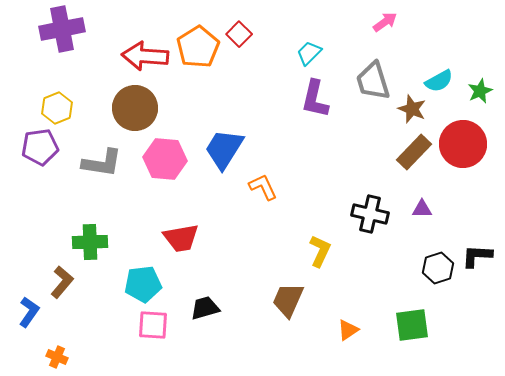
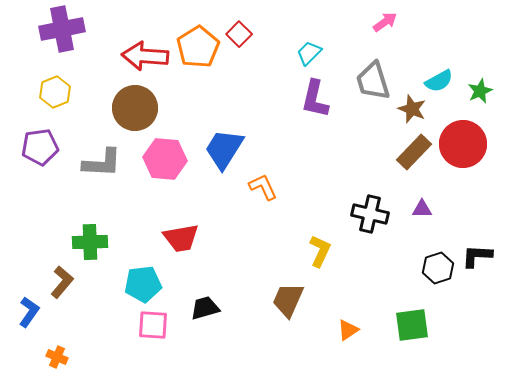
yellow hexagon: moved 2 px left, 16 px up
gray L-shape: rotated 6 degrees counterclockwise
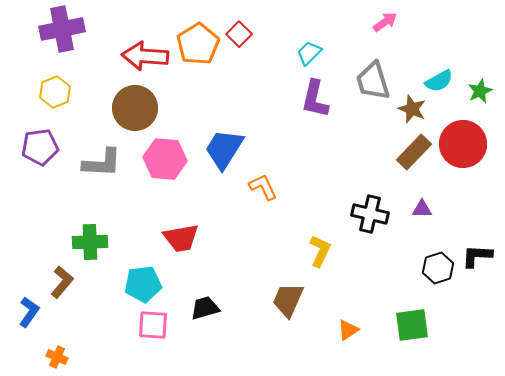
orange pentagon: moved 3 px up
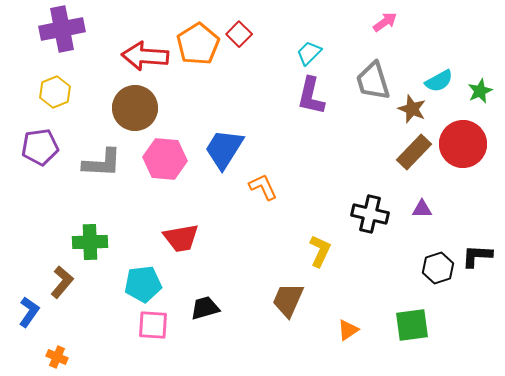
purple L-shape: moved 4 px left, 3 px up
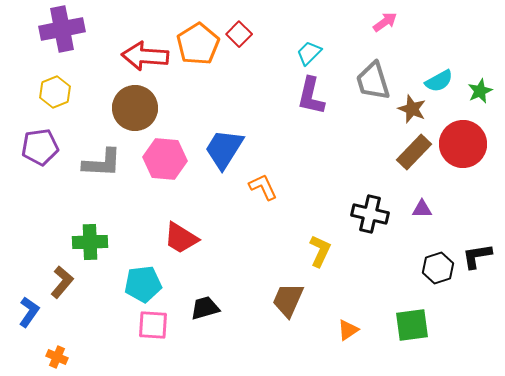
red trapezoid: rotated 42 degrees clockwise
black L-shape: rotated 12 degrees counterclockwise
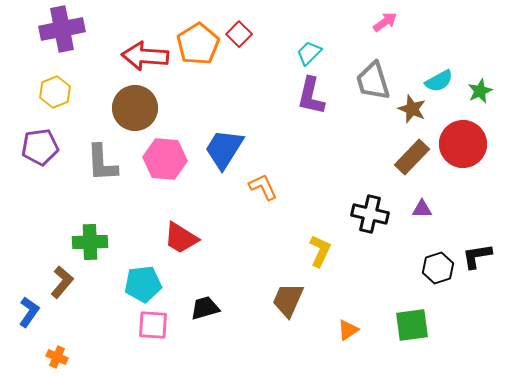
brown rectangle: moved 2 px left, 5 px down
gray L-shape: rotated 84 degrees clockwise
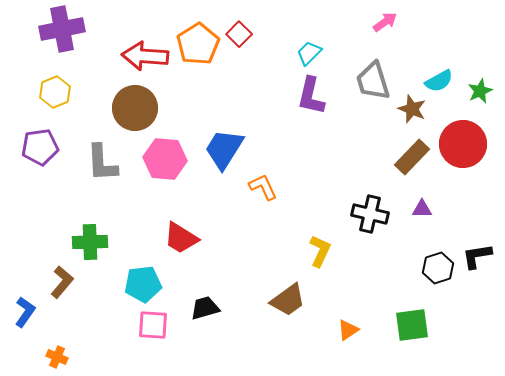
brown trapezoid: rotated 150 degrees counterclockwise
blue L-shape: moved 4 px left
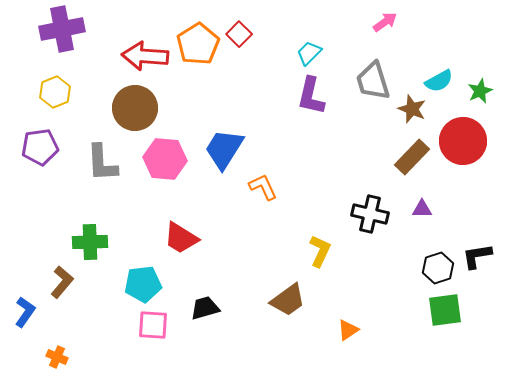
red circle: moved 3 px up
green square: moved 33 px right, 15 px up
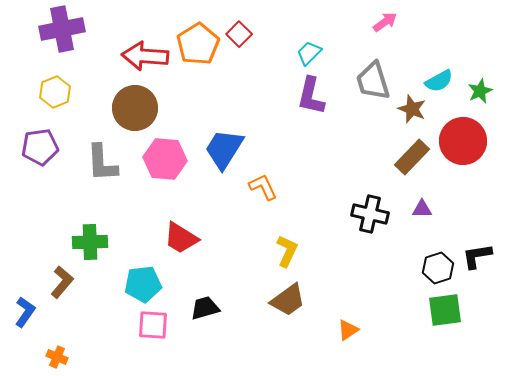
yellow L-shape: moved 33 px left
